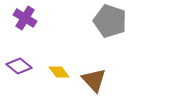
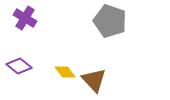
yellow diamond: moved 6 px right
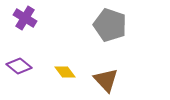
gray pentagon: moved 4 px down
brown triangle: moved 12 px right
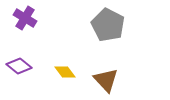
gray pentagon: moved 2 px left; rotated 8 degrees clockwise
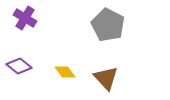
brown triangle: moved 2 px up
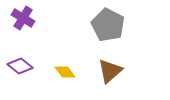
purple cross: moved 2 px left
purple diamond: moved 1 px right
brown triangle: moved 4 px right, 7 px up; rotated 32 degrees clockwise
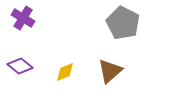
gray pentagon: moved 15 px right, 2 px up
yellow diamond: rotated 75 degrees counterclockwise
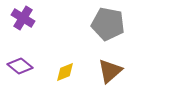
gray pentagon: moved 15 px left, 1 px down; rotated 16 degrees counterclockwise
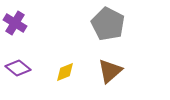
purple cross: moved 8 px left, 5 px down
gray pentagon: rotated 16 degrees clockwise
purple diamond: moved 2 px left, 2 px down
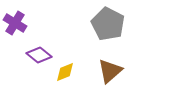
purple diamond: moved 21 px right, 13 px up
